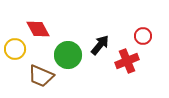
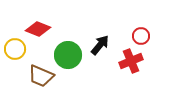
red diamond: rotated 40 degrees counterclockwise
red circle: moved 2 px left
red cross: moved 4 px right
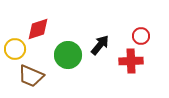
red diamond: rotated 40 degrees counterclockwise
red cross: rotated 20 degrees clockwise
brown trapezoid: moved 10 px left
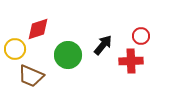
black arrow: moved 3 px right
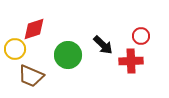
red diamond: moved 4 px left
black arrow: rotated 95 degrees clockwise
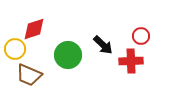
brown trapezoid: moved 2 px left, 1 px up
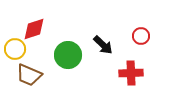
red cross: moved 12 px down
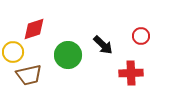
yellow circle: moved 2 px left, 3 px down
brown trapezoid: rotated 36 degrees counterclockwise
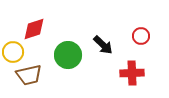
red cross: moved 1 px right
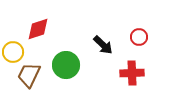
red diamond: moved 4 px right
red circle: moved 2 px left, 1 px down
green circle: moved 2 px left, 10 px down
brown trapezoid: rotated 128 degrees clockwise
